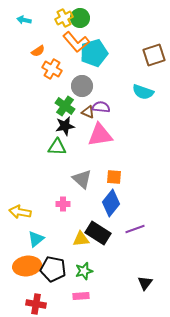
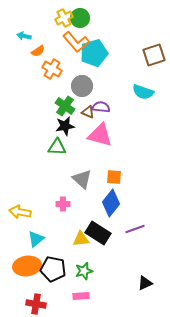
cyan arrow: moved 16 px down
pink triangle: rotated 24 degrees clockwise
black triangle: rotated 28 degrees clockwise
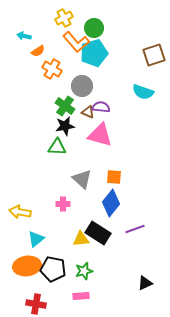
green circle: moved 14 px right, 10 px down
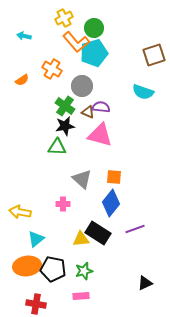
orange semicircle: moved 16 px left, 29 px down
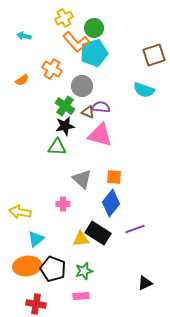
cyan semicircle: moved 1 px right, 2 px up
black pentagon: rotated 10 degrees clockwise
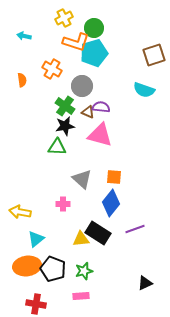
orange L-shape: rotated 32 degrees counterclockwise
orange semicircle: rotated 64 degrees counterclockwise
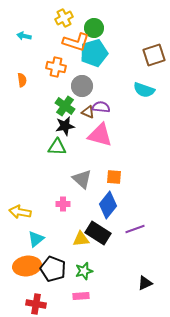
orange cross: moved 4 px right, 2 px up; rotated 18 degrees counterclockwise
blue diamond: moved 3 px left, 2 px down
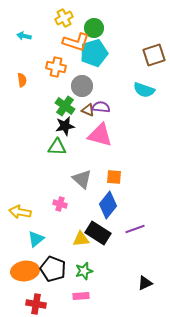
brown triangle: moved 2 px up
pink cross: moved 3 px left; rotated 16 degrees clockwise
orange ellipse: moved 2 px left, 5 px down
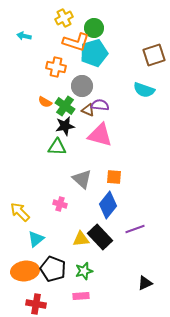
orange semicircle: moved 23 px right, 22 px down; rotated 128 degrees clockwise
purple semicircle: moved 1 px left, 2 px up
yellow arrow: rotated 35 degrees clockwise
black rectangle: moved 2 px right, 4 px down; rotated 15 degrees clockwise
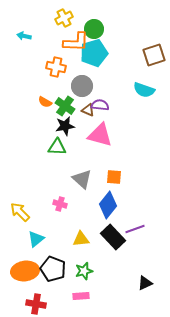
green circle: moved 1 px down
orange L-shape: rotated 16 degrees counterclockwise
black rectangle: moved 13 px right
